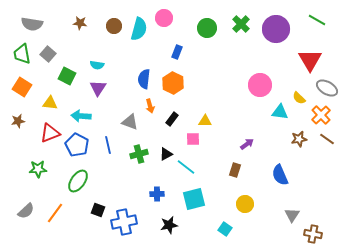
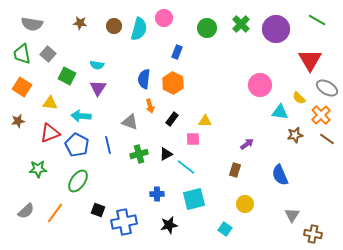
brown star at (299, 139): moved 4 px left, 4 px up
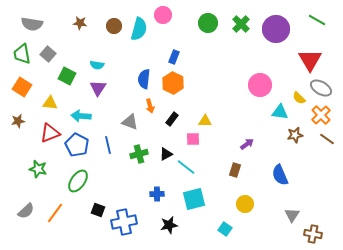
pink circle at (164, 18): moved 1 px left, 3 px up
green circle at (207, 28): moved 1 px right, 5 px up
blue rectangle at (177, 52): moved 3 px left, 5 px down
gray ellipse at (327, 88): moved 6 px left
green star at (38, 169): rotated 18 degrees clockwise
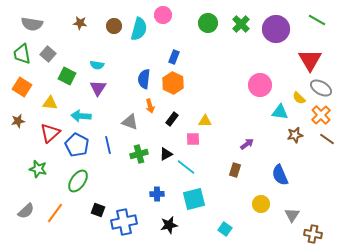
red triangle at (50, 133): rotated 20 degrees counterclockwise
yellow circle at (245, 204): moved 16 px right
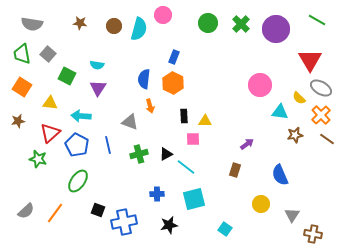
black rectangle at (172, 119): moved 12 px right, 3 px up; rotated 40 degrees counterclockwise
green star at (38, 169): moved 10 px up
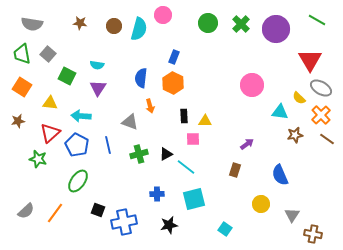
blue semicircle at (144, 79): moved 3 px left, 1 px up
pink circle at (260, 85): moved 8 px left
